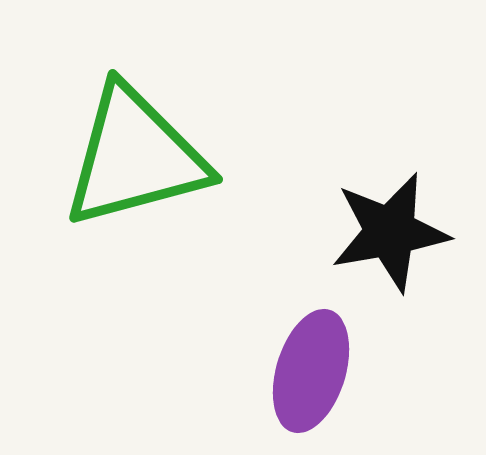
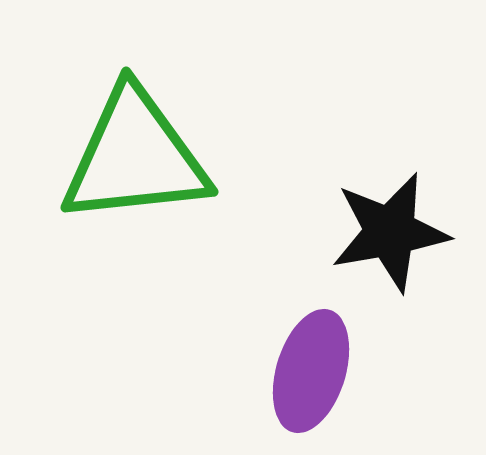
green triangle: rotated 9 degrees clockwise
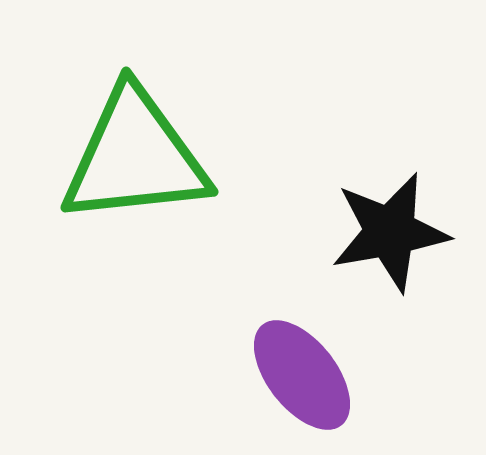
purple ellipse: moved 9 px left, 4 px down; rotated 55 degrees counterclockwise
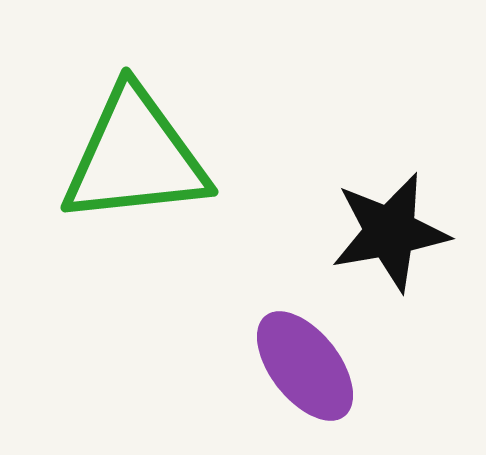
purple ellipse: moved 3 px right, 9 px up
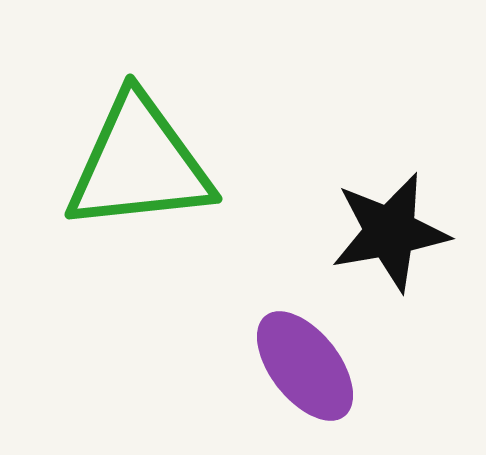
green triangle: moved 4 px right, 7 px down
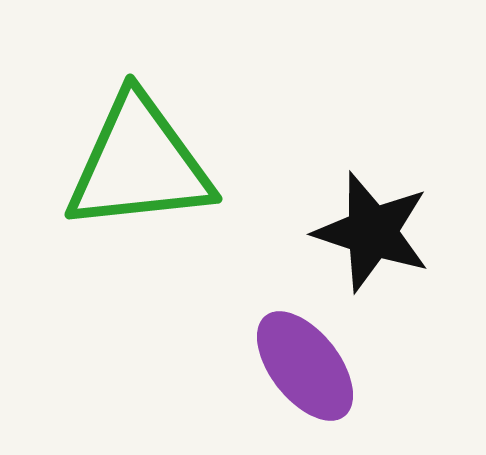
black star: moved 18 px left; rotated 28 degrees clockwise
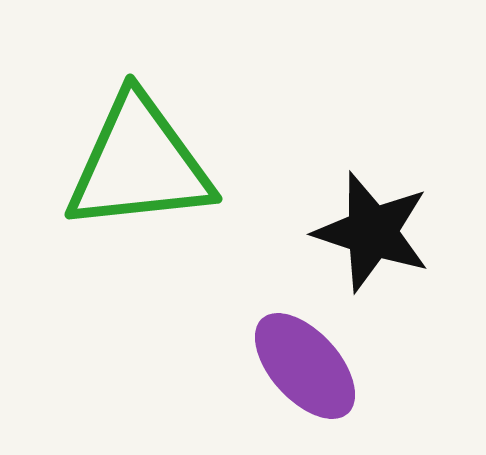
purple ellipse: rotated 4 degrees counterclockwise
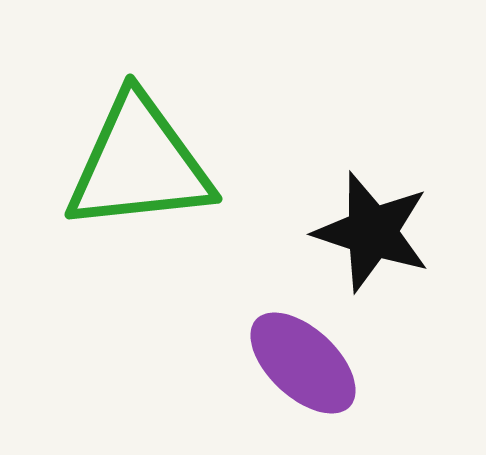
purple ellipse: moved 2 px left, 3 px up; rotated 5 degrees counterclockwise
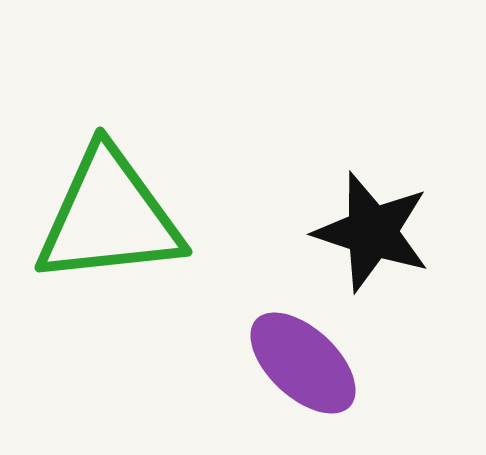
green triangle: moved 30 px left, 53 px down
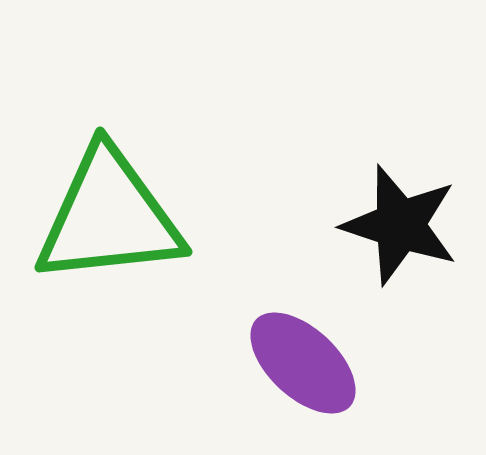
black star: moved 28 px right, 7 px up
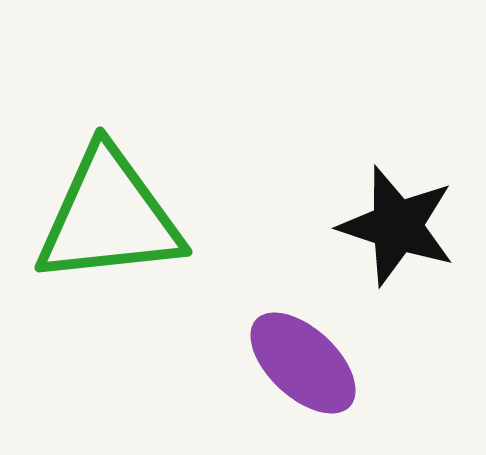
black star: moved 3 px left, 1 px down
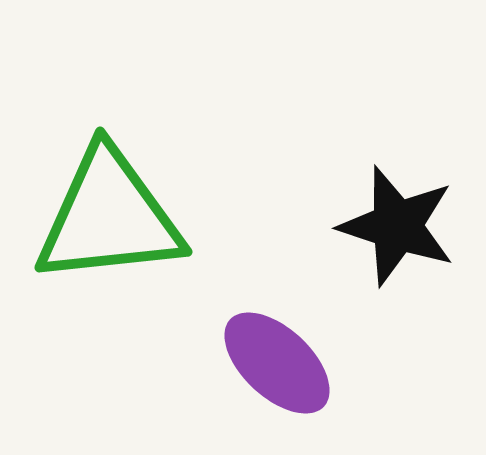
purple ellipse: moved 26 px left
